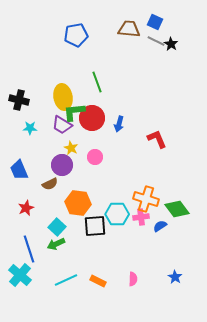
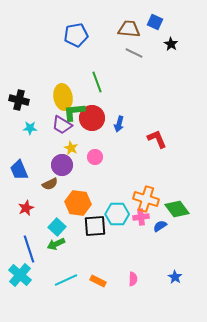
gray line: moved 22 px left, 12 px down
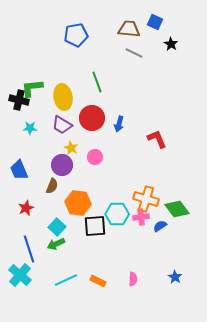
green L-shape: moved 42 px left, 24 px up
brown semicircle: moved 2 px right, 2 px down; rotated 42 degrees counterclockwise
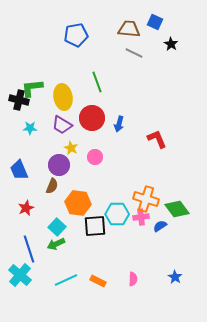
purple circle: moved 3 px left
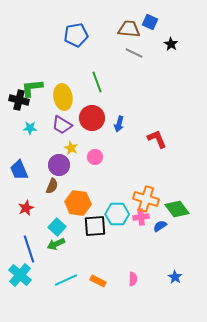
blue square: moved 5 px left
